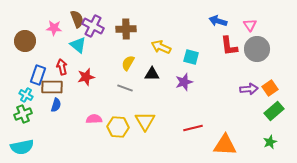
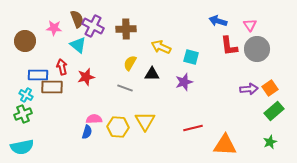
yellow semicircle: moved 2 px right
blue rectangle: rotated 72 degrees clockwise
blue semicircle: moved 31 px right, 27 px down
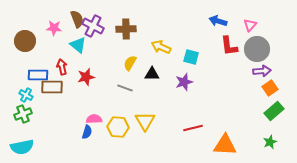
pink triangle: rotated 16 degrees clockwise
purple arrow: moved 13 px right, 18 px up
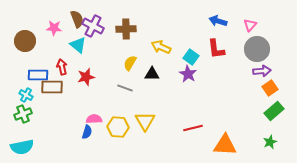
red L-shape: moved 13 px left, 3 px down
cyan square: rotated 21 degrees clockwise
purple star: moved 4 px right, 8 px up; rotated 24 degrees counterclockwise
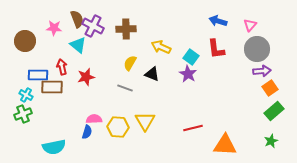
black triangle: rotated 21 degrees clockwise
green star: moved 1 px right, 1 px up
cyan semicircle: moved 32 px right
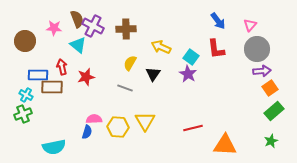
blue arrow: rotated 144 degrees counterclockwise
black triangle: moved 1 px right; rotated 42 degrees clockwise
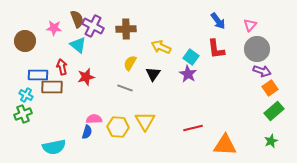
purple arrow: rotated 24 degrees clockwise
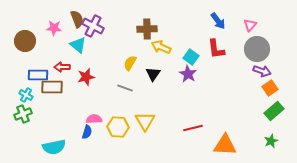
brown cross: moved 21 px right
red arrow: rotated 77 degrees counterclockwise
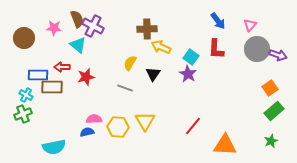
brown circle: moved 1 px left, 3 px up
red L-shape: rotated 10 degrees clockwise
purple arrow: moved 16 px right, 16 px up
red line: moved 2 px up; rotated 36 degrees counterclockwise
blue semicircle: rotated 120 degrees counterclockwise
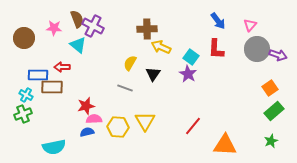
red star: moved 29 px down
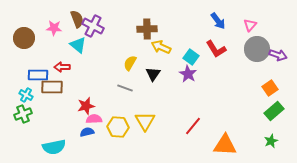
red L-shape: rotated 35 degrees counterclockwise
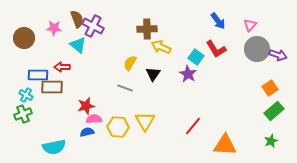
cyan square: moved 5 px right
